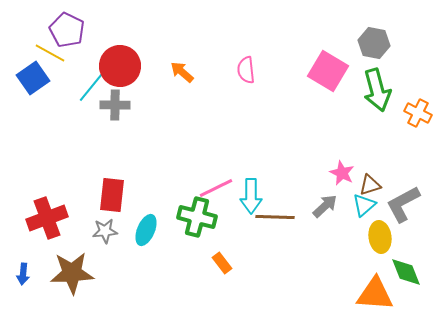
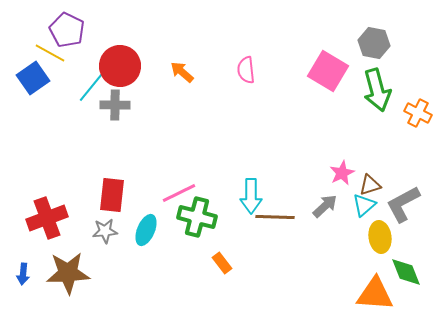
pink star: rotated 20 degrees clockwise
pink line: moved 37 px left, 5 px down
brown star: moved 4 px left
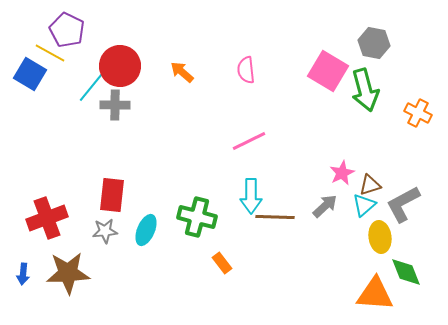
blue square: moved 3 px left, 4 px up; rotated 24 degrees counterclockwise
green arrow: moved 12 px left
pink line: moved 70 px right, 52 px up
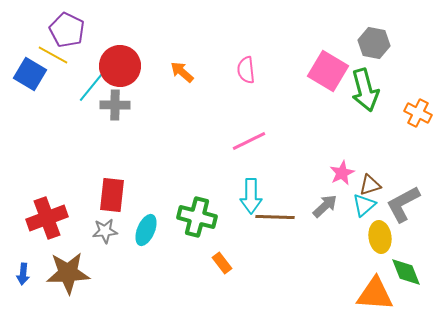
yellow line: moved 3 px right, 2 px down
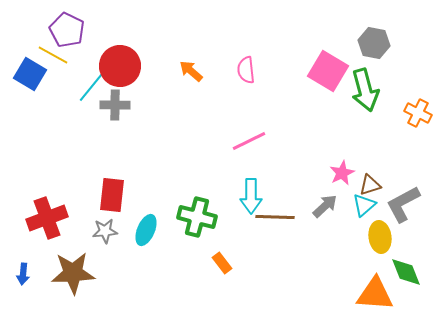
orange arrow: moved 9 px right, 1 px up
brown star: moved 5 px right
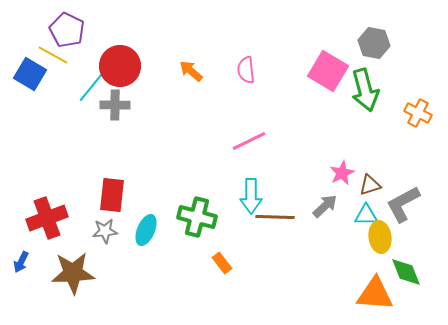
cyan triangle: moved 2 px right, 10 px down; rotated 40 degrees clockwise
blue arrow: moved 2 px left, 12 px up; rotated 20 degrees clockwise
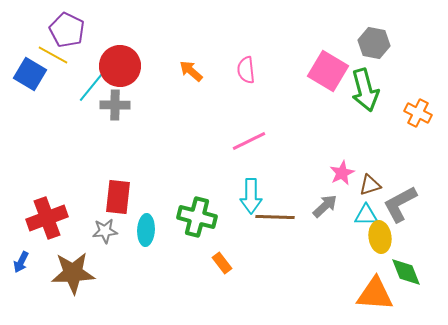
red rectangle: moved 6 px right, 2 px down
gray L-shape: moved 3 px left
cyan ellipse: rotated 20 degrees counterclockwise
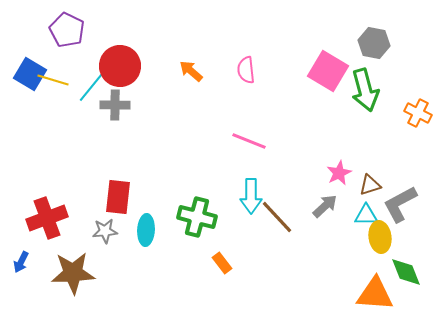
yellow line: moved 25 px down; rotated 12 degrees counterclockwise
pink line: rotated 48 degrees clockwise
pink star: moved 3 px left
brown line: moved 2 px right; rotated 45 degrees clockwise
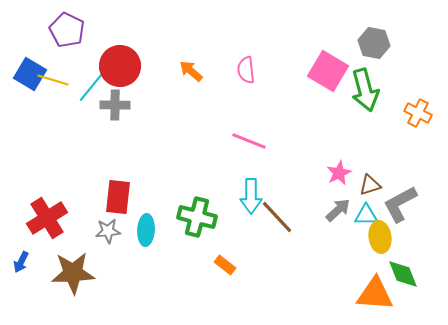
gray arrow: moved 13 px right, 4 px down
red cross: rotated 12 degrees counterclockwise
gray star: moved 3 px right
orange rectangle: moved 3 px right, 2 px down; rotated 15 degrees counterclockwise
green diamond: moved 3 px left, 2 px down
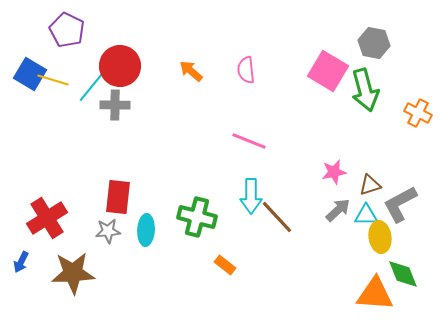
pink star: moved 5 px left, 1 px up; rotated 15 degrees clockwise
